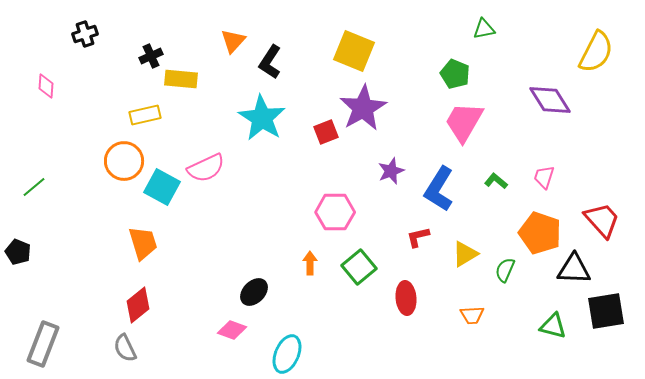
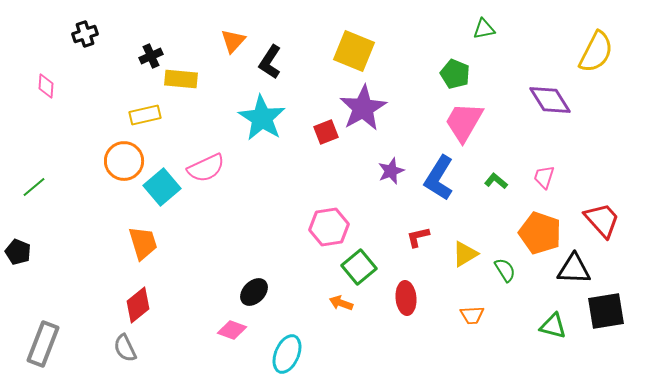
cyan square at (162, 187): rotated 21 degrees clockwise
blue L-shape at (439, 189): moved 11 px up
pink hexagon at (335, 212): moved 6 px left, 15 px down; rotated 9 degrees counterclockwise
orange arrow at (310, 263): moved 31 px right, 40 px down; rotated 70 degrees counterclockwise
green semicircle at (505, 270): rotated 125 degrees clockwise
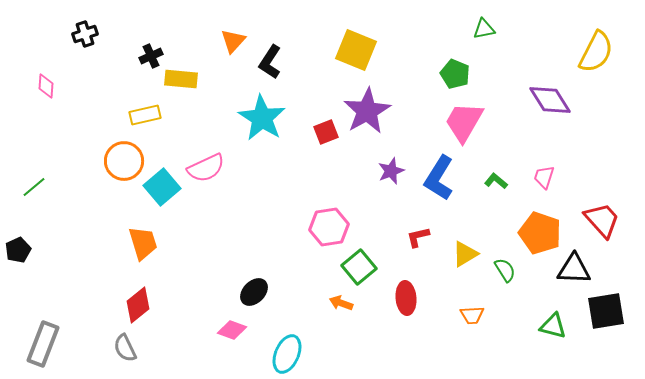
yellow square at (354, 51): moved 2 px right, 1 px up
purple star at (363, 108): moved 4 px right, 3 px down
black pentagon at (18, 252): moved 2 px up; rotated 25 degrees clockwise
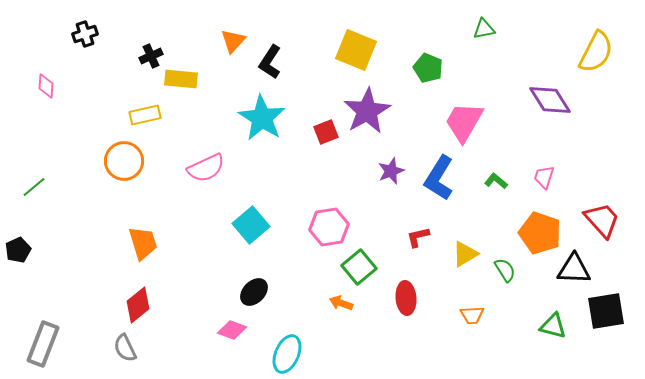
green pentagon at (455, 74): moved 27 px left, 6 px up
cyan square at (162, 187): moved 89 px right, 38 px down
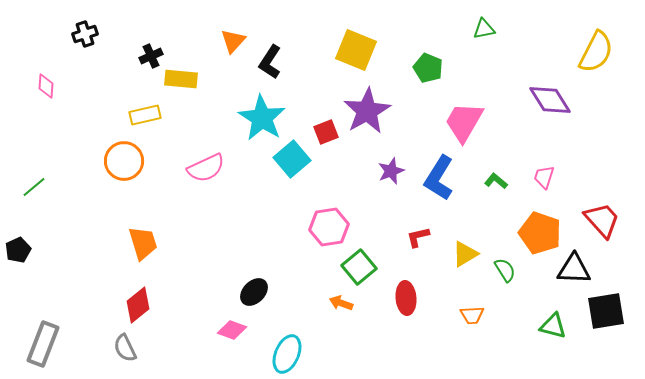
cyan square at (251, 225): moved 41 px right, 66 px up
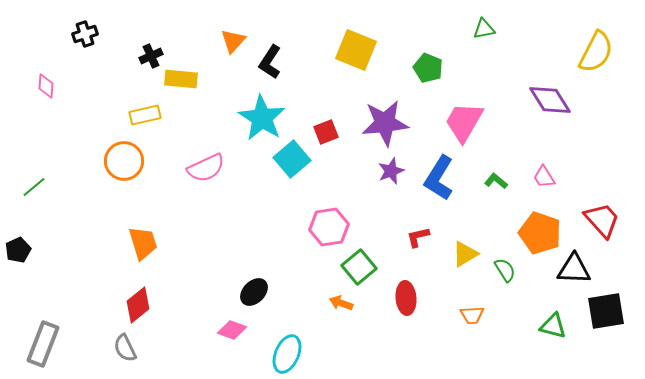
purple star at (367, 111): moved 18 px right, 12 px down; rotated 24 degrees clockwise
pink trapezoid at (544, 177): rotated 50 degrees counterclockwise
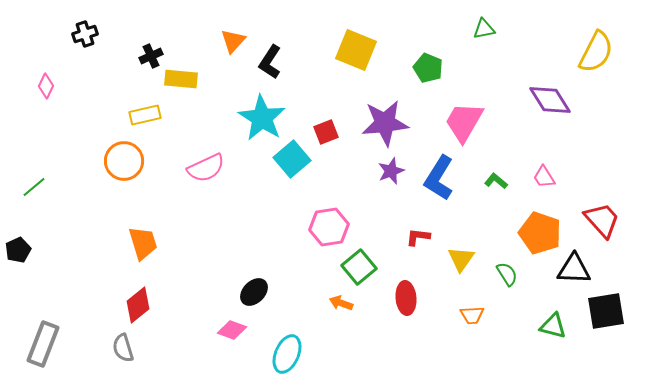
pink diamond at (46, 86): rotated 20 degrees clockwise
red L-shape at (418, 237): rotated 20 degrees clockwise
yellow triangle at (465, 254): moved 4 px left, 5 px down; rotated 24 degrees counterclockwise
green semicircle at (505, 270): moved 2 px right, 4 px down
gray semicircle at (125, 348): moved 2 px left; rotated 8 degrees clockwise
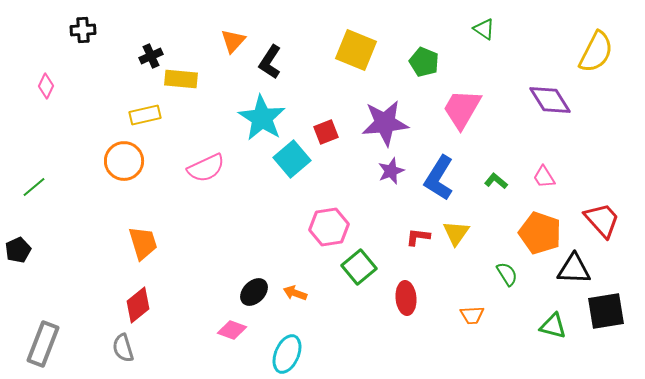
green triangle at (484, 29): rotated 45 degrees clockwise
black cross at (85, 34): moved 2 px left, 4 px up; rotated 15 degrees clockwise
green pentagon at (428, 68): moved 4 px left, 6 px up
pink trapezoid at (464, 122): moved 2 px left, 13 px up
yellow triangle at (461, 259): moved 5 px left, 26 px up
orange arrow at (341, 303): moved 46 px left, 10 px up
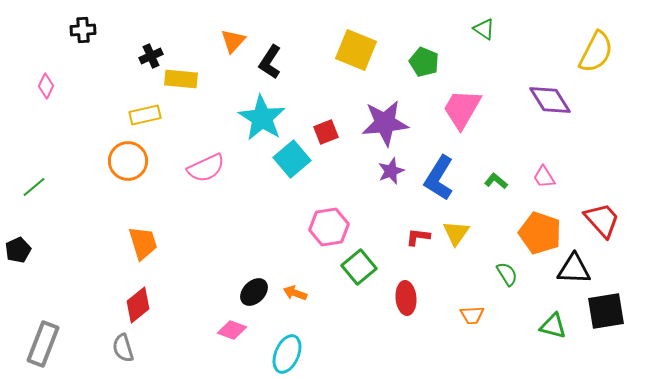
orange circle at (124, 161): moved 4 px right
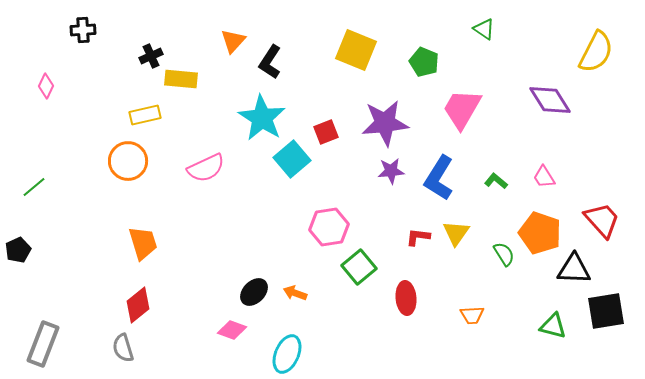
purple star at (391, 171): rotated 16 degrees clockwise
green semicircle at (507, 274): moved 3 px left, 20 px up
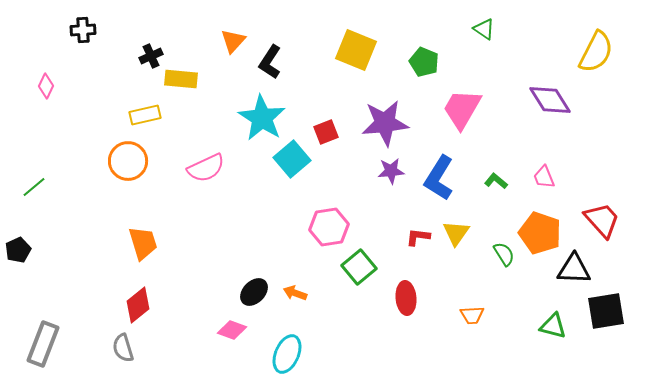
pink trapezoid at (544, 177): rotated 10 degrees clockwise
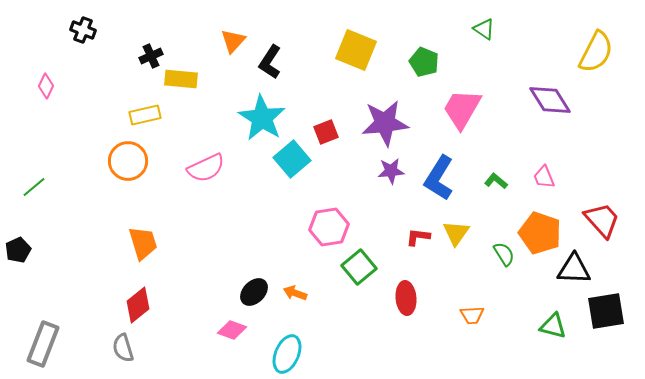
black cross at (83, 30): rotated 25 degrees clockwise
